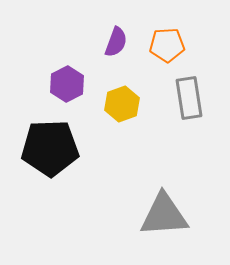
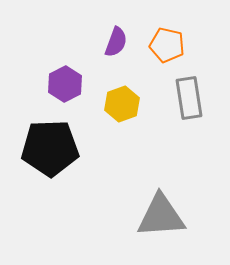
orange pentagon: rotated 16 degrees clockwise
purple hexagon: moved 2 px left
gray triangle: moved 3 px left, 1 px down
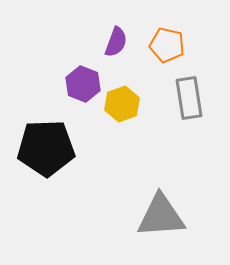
purple hexagon: moved 18 px right; rotated 12 degrees counterclockwise
black pentagon: moved 4 px left
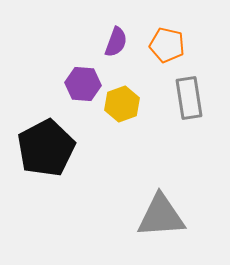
purple hexagon: rotated 16 degrees counterclockwise
black pentagon: rotated 26 degrees counterclockwise
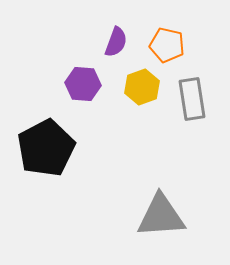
gray rectangle: moved 3 px right, 1 px down
yellow hexagon: moved 20 px right, 17 px up
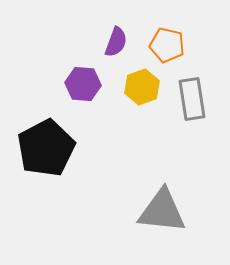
gray triangle: moved 1 px right, 5 px up; rotated 10 degrees clockwise
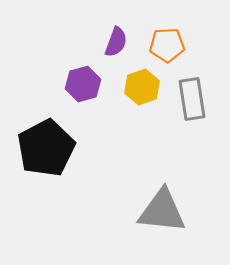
orange pentagon: rotated 16 degrees counterclockwise
purple hexagon: rotated 20 degrees counterclockwise
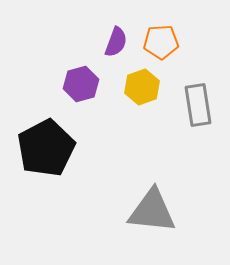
orange pentagon: moved 6 px left, 3 px up
purple hexagon: moved 2 px left
gray rectangle: moved 6 px right, 6 px down
gray triangle: moved 10 px left
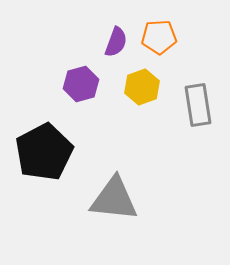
orange pentagon: moved 2 px left, 5 px up
black pentagon: moved 2 px left, 4 px down
gray triangle: moved 38 px left, 12 px up
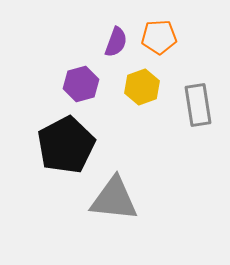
black pentagon: moved 22 px right, 7 px up
